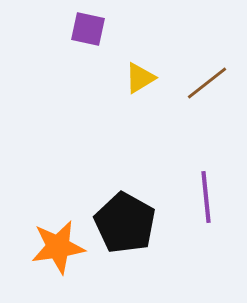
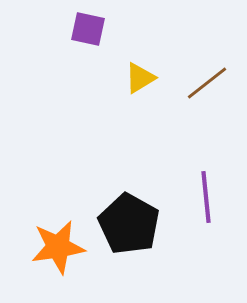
black pentagon: moved 4 px right, 1 px down
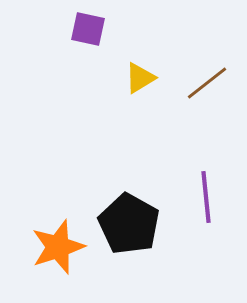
orange star: rotated 10 degrees counterclockwise
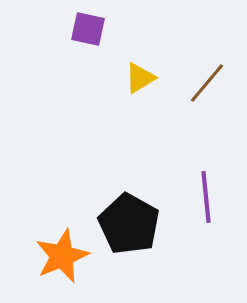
brown line: rotated 12 degrees counterclockwise
orange star: moved 4 px right, 9 px down; rotated 4 degrees counterclockwise
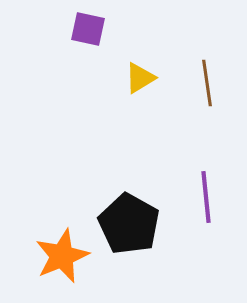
brown line: rotated 48 degrees counterclockwise
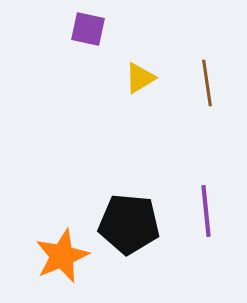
purple line: moved 14 px down
black pentagon: rotated 24 degrees counterclockwise
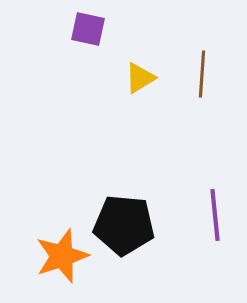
brown line: moved 5 px left, 9 px up; rotated 12 degrees clockwise
purple line: moved 9 px right, 4 px down
black pentagon: moved 5 px left, 1 px down
orange star: rotated 4 degrees clockwise
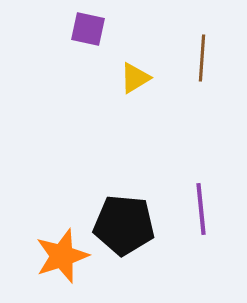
brown line: moved 16 px up
yellow triangle: moved 5 px left
purple line: moved 14 px left, 6 px up
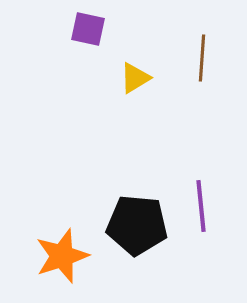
purple line: moved 3 px up
black pentagon: moved 13 px right
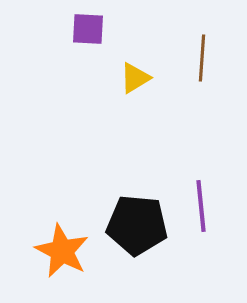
purple square: rotated 9 degrees counterclockwise
orange star: moved 5 px up; rotated 26 degrees counterclockwise
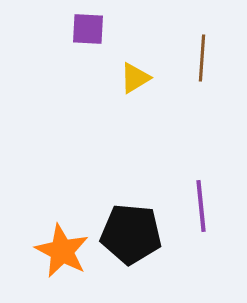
black pentagon: moved 6 px left, 9 px down
